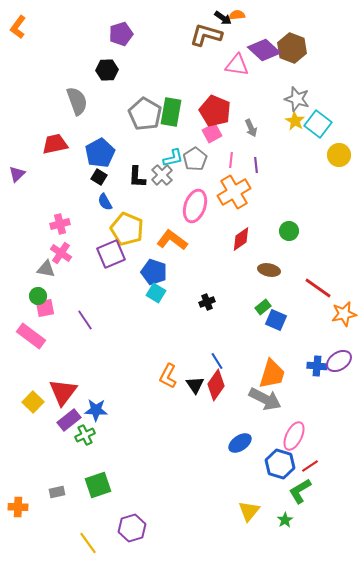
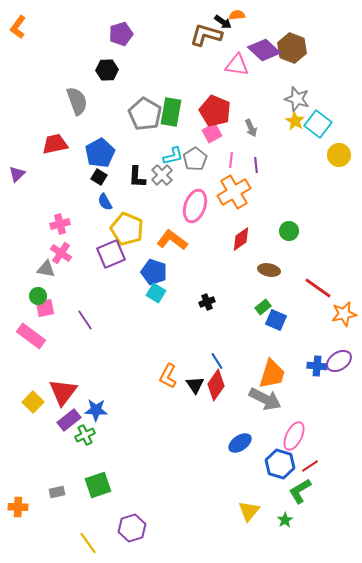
black arrow at (223, 18): moved 4 px down
cyan L-shape at (173, 158): moved 2 px up
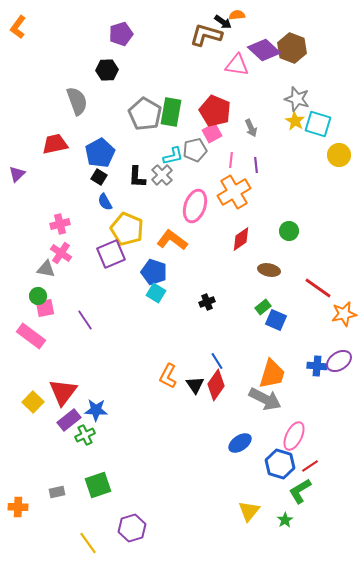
cyan square at (318, 124): rotated 20 degrees counterclockwise
gray pentagon at (195, 159): moved 9 px up; rotated 20 degrees clockwise
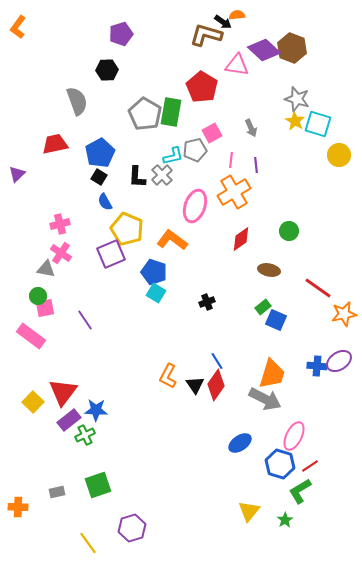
red pentagon at (215, 111): moved 13 px left, 24 px up; rotated 8 degrees clockwise
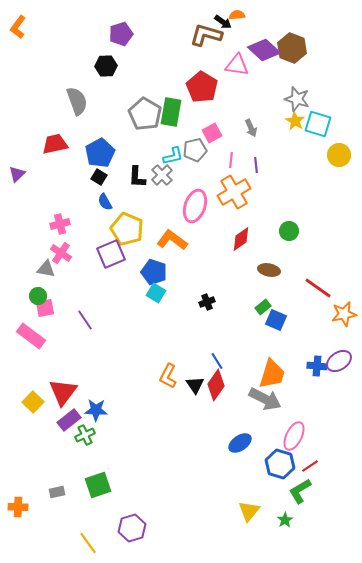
black hexagon at (107, 70): moved 1 px left, 4 px up
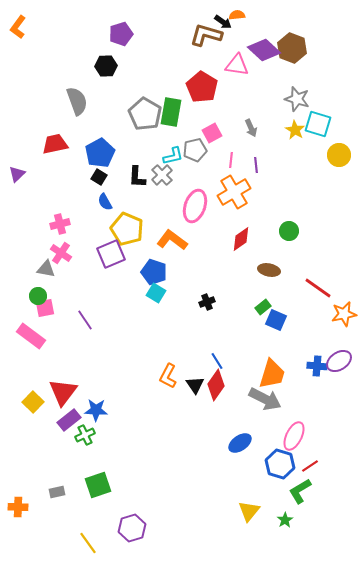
yellow star at (295, 121): moved 9 px down
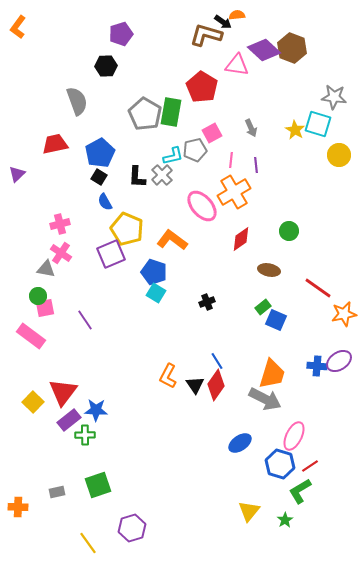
gray star at (297, 99): moved 37 px right, 2 px up; rotated 10 degrees counterclockwise
pink ellipse at (195, 206): moved 7 px right; rotated 60 degrees counterclockwise
green cross at (85, 435): rotated 24 degrees clockwise
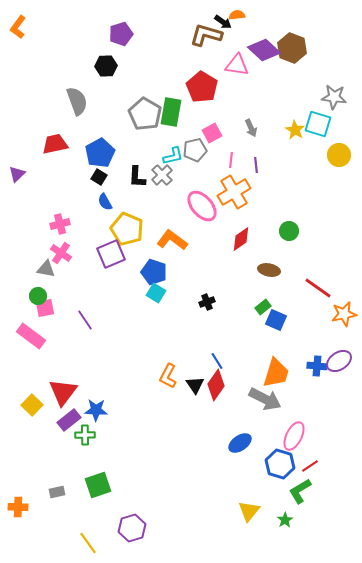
orange trapezoid at (272, 374): moved 4 px right, 1 px up
yellow square at (33, 402): moved 1 px left, 3 px down
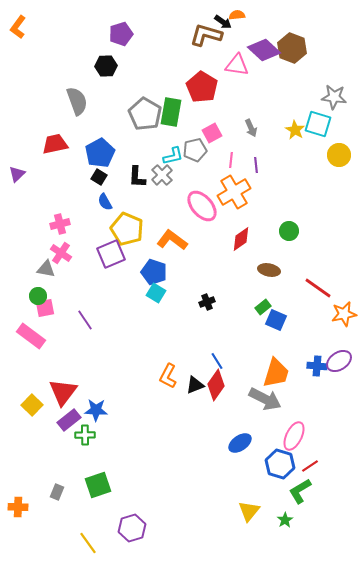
black triangle at (195, 385): rotated 42 degrees clockwise
gray rectangle at (57, 492): rotated 56 degrees counterclockwise
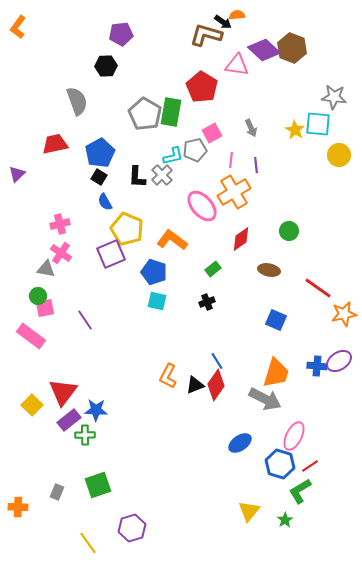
purple pentagon at (121, 34): rotated 10 degrees clockwise
cyan square at (318, 124): rotated 12 degrees counterclockwise
cyan square at (156, 293): moved 1 px right, 8 px down; rotated 18 degrees counterclockwise
green rectangle at (263, 307): moved 50 px left, 38 px up
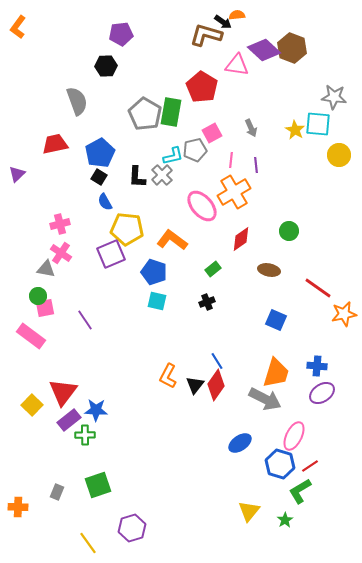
yellow pentagon at (127, 229): rotated 16 degrees counterclockwise
purple ellipse at (339, 361): moved 17 px left, 32 px down
black triangle at (195, 385): rotated 30 degrees counterclockwise
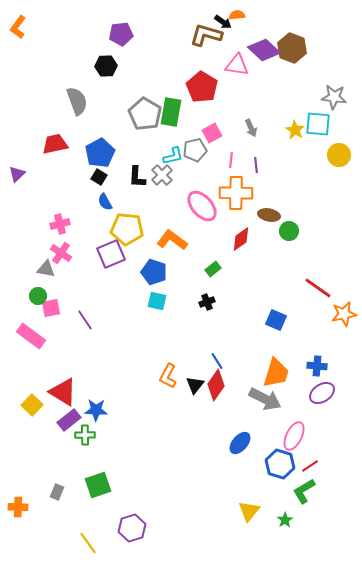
orange cross at (234, 192): moved 2 px right, 1 px down; rotated 32 degrees clockwise
brown ellipse at (269, 270): moved 55 px up
pink square at (45, 308): moved 6 px right
red triangle at (63, 392): rotated 36 degrees counterclockwise
blue ellipse at (240, 443): rotated 15 degrees counterclockwise
green L-shape at (300, 491): moved 4 px right
